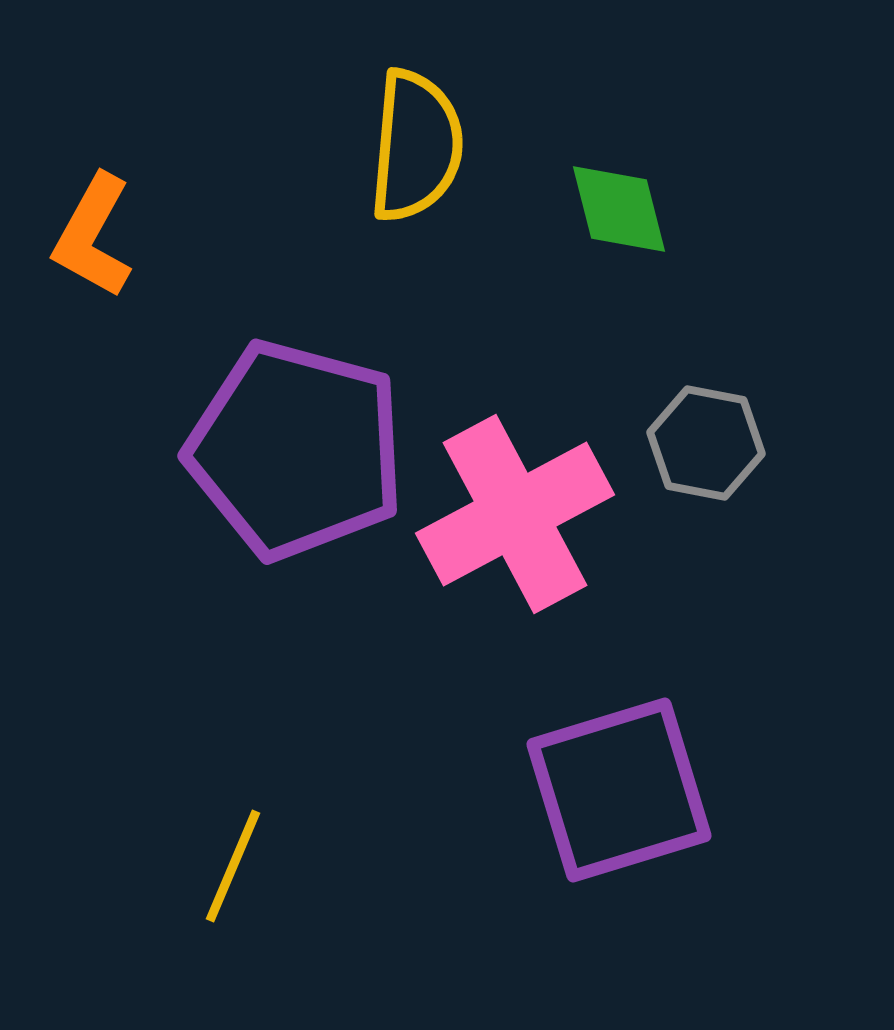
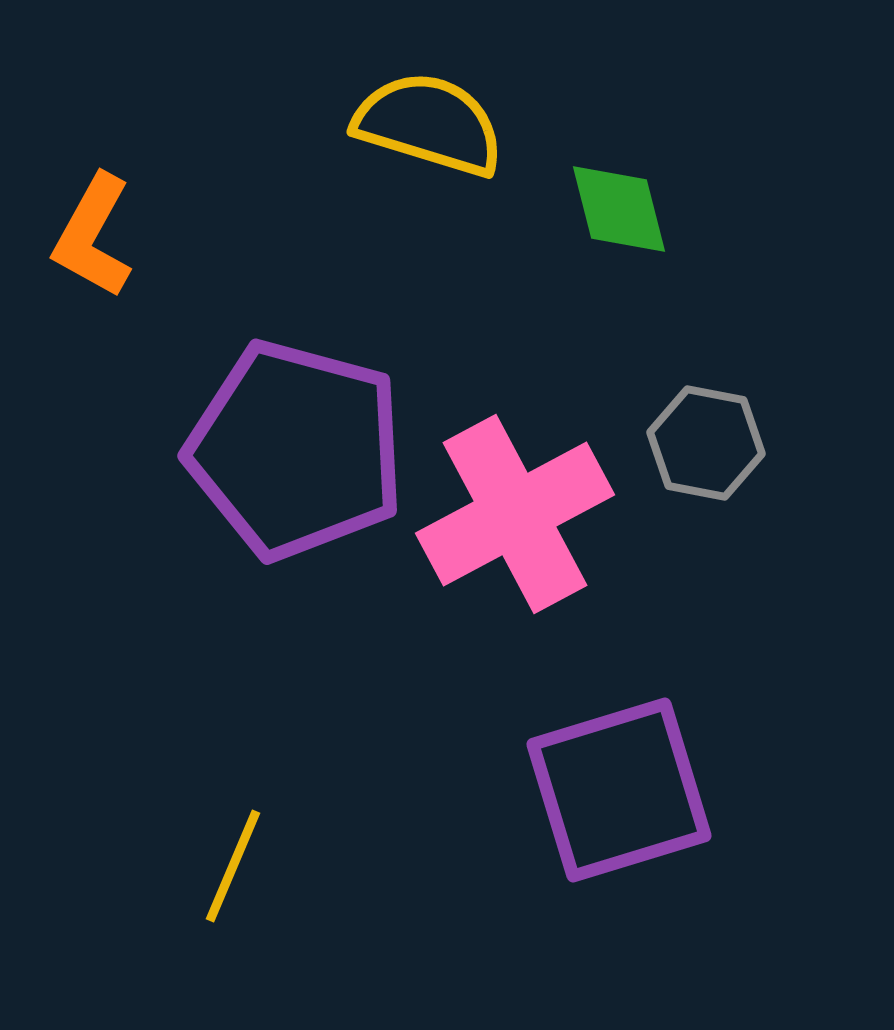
yellow semicircle: moved 13 px right, 22 px up; rotated 78 degrees counterclockwise
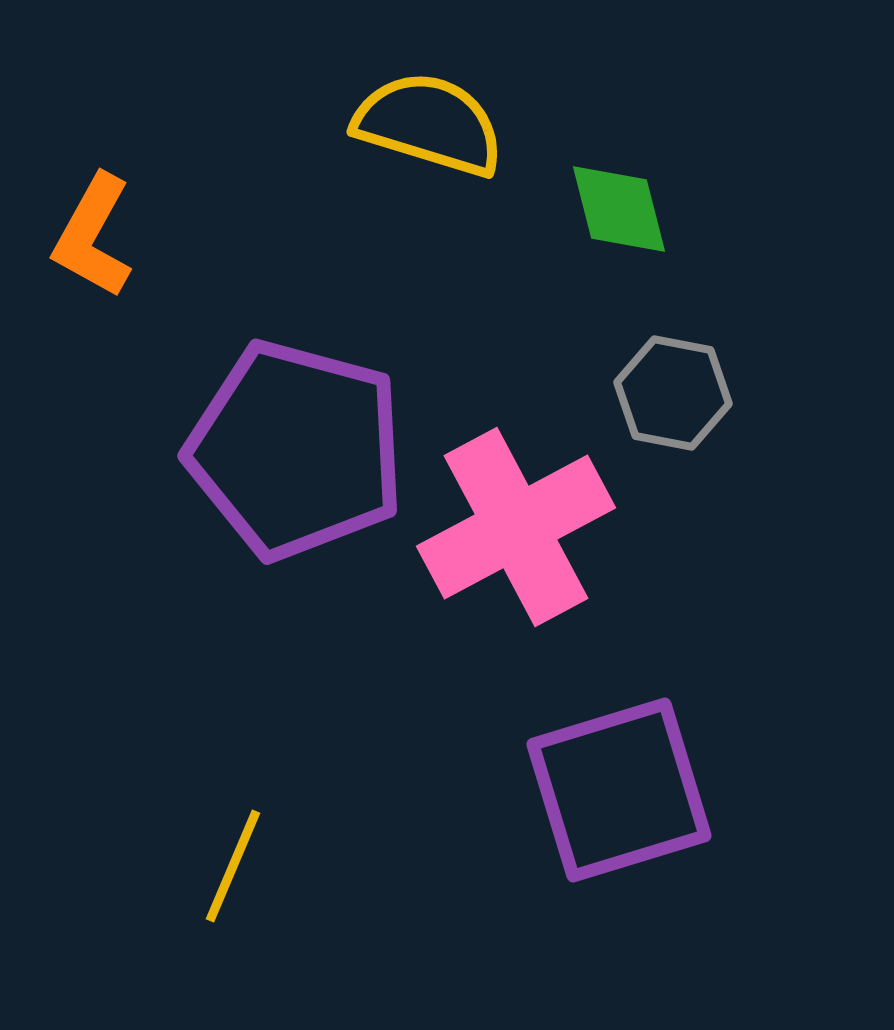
gray hexagon: moved 33 px left, 50 px up
pink cross: moved 1 px right, 13 px down
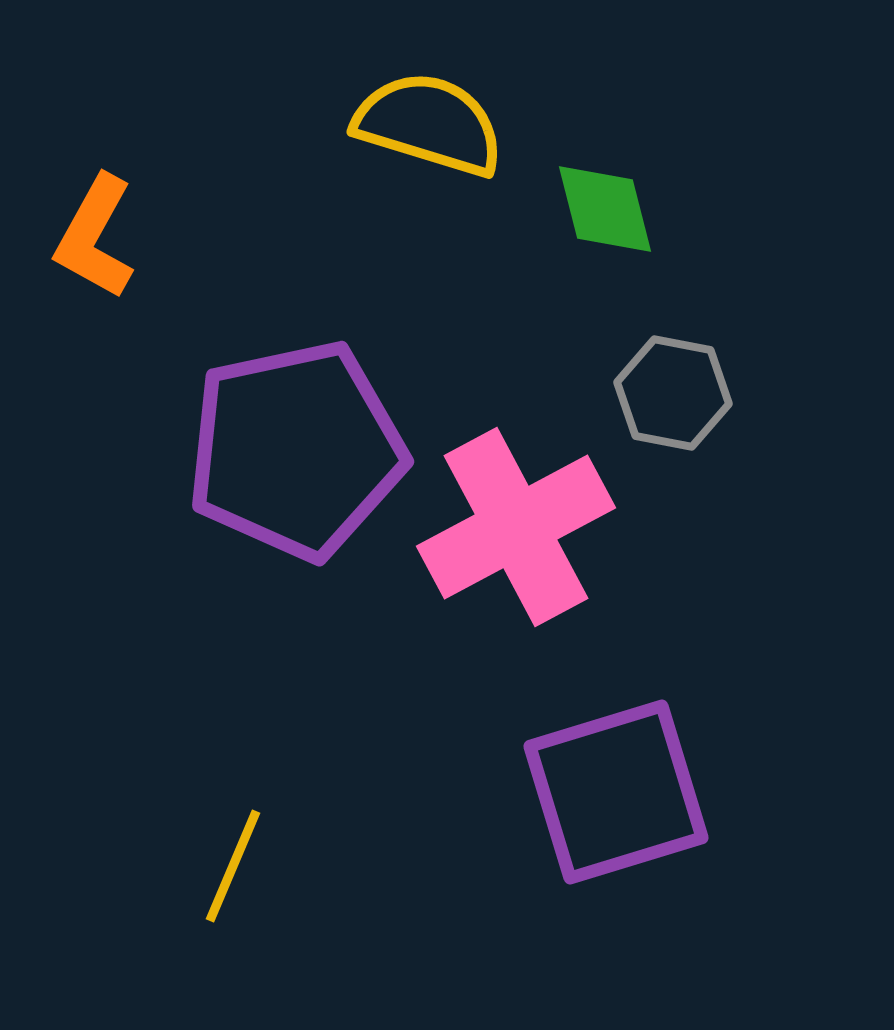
green diamond: moved 14 px left
orange L-shape: moved 2 px right, 1 px down
purple pentagon: rotated 27 degrees counterclockwise
purple square: moved 3 px left, 2 px down
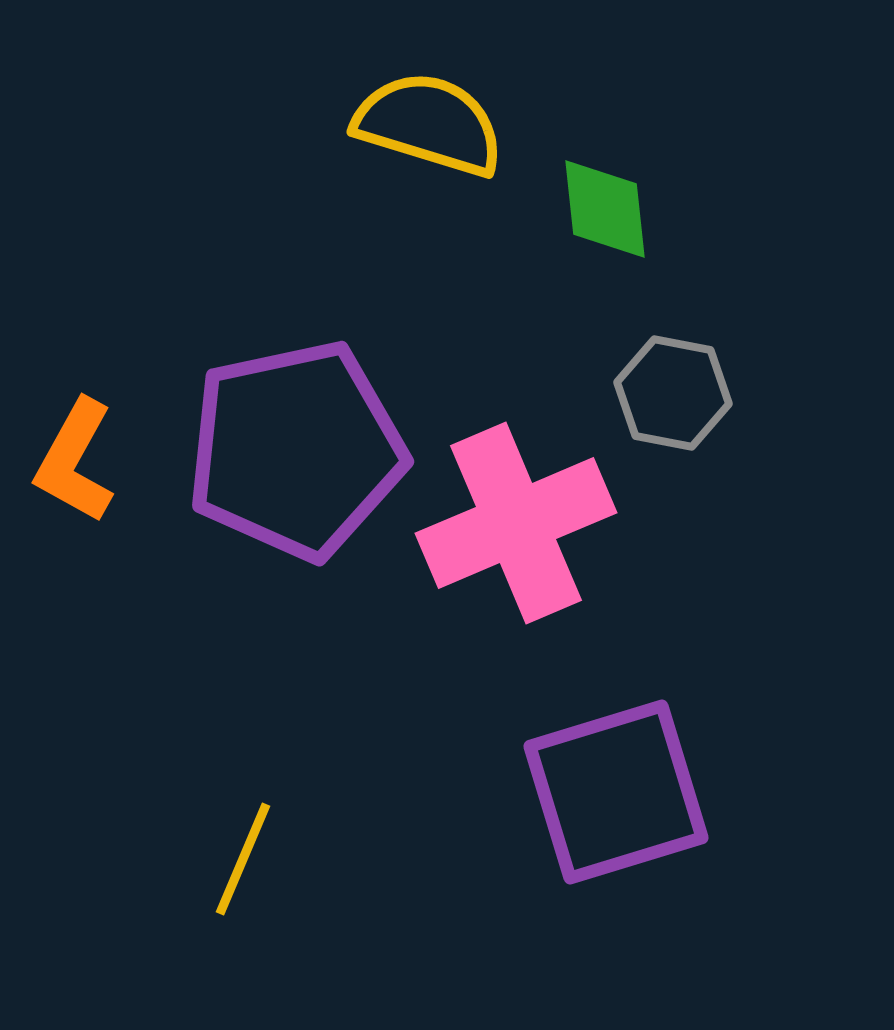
green diamond: rotated 8 degrees clockwise
orange L-shape: moved 20 px left, 224 px down
pink cross: moved 4 px up; rotated 5 degrees clockwise
yellow line: moved 10 px right, 7 px up
